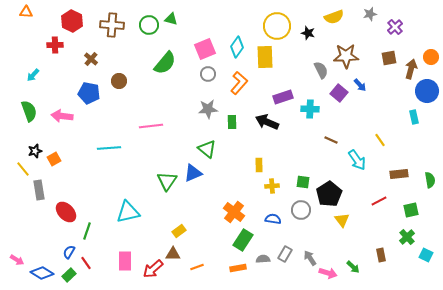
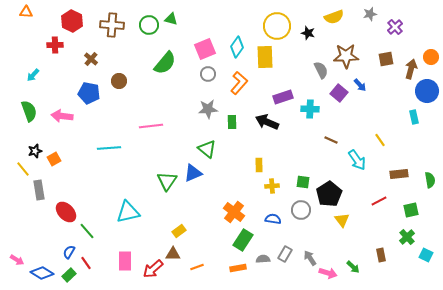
brown square at (389, 58): moved 3 px left, 1 px down
green line at (87, 231): rotated 60 degrees counterclockwise
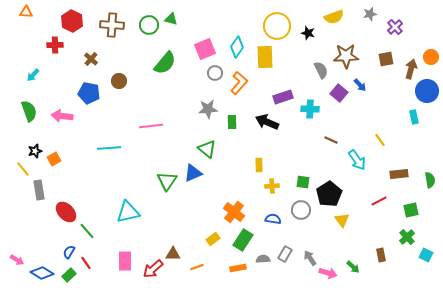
gray circle at (208, 74): moved 7 px right, 1 px up
yellow rectangle at (179, 231): moved 34 px right, 8 px down
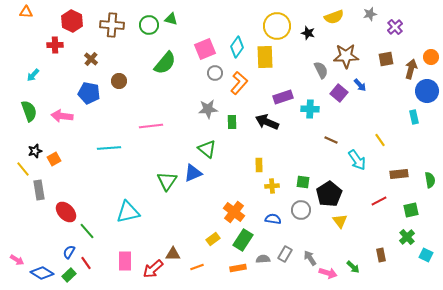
yellow triangle at (342, 220): moved 2 px left, 1 px down
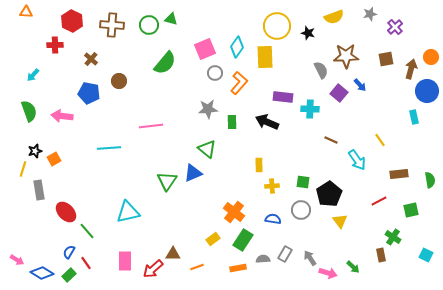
purple rectangle at (283, 97): rotated 24 degrees clockwise
yellow line at (23, 169): rotated 56 degrees clockwise
green cross at (407, 237): moved 14 px left; rotated 14 degrees counterclockwise
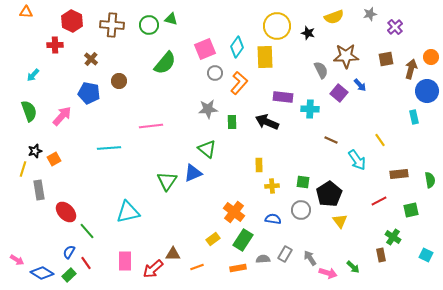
pink arrow at (62, 116): rotated 125 degrees clockwise
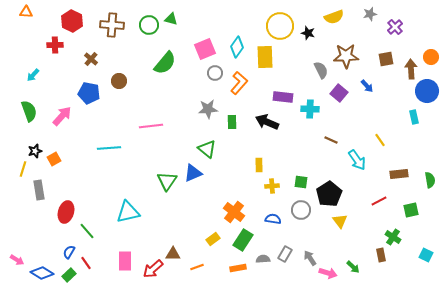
yellow circle at (277, 26): moved 3 px right
brown arrow at (411, 69): rotated 18 degrees counterclockwise
blue arrow at (360, 85): moved 7 px right, 1 px down
green square at (303, 182): moved 2 px left
red ellipse at (66, 212): rotated 60 degrees clockwise
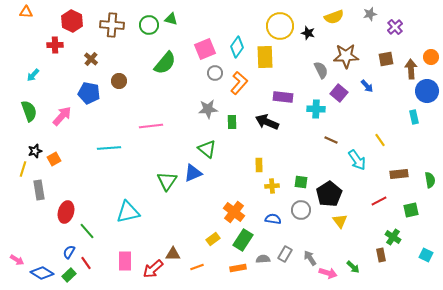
cyan cross at (310, 109): moved 6 px right
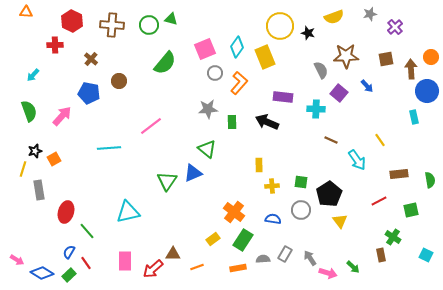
yellow rectangle at (265, 57): rotated 20 degrees counterclockwise
pink line at (151, 126): rotated 30 degrees counterclockwise
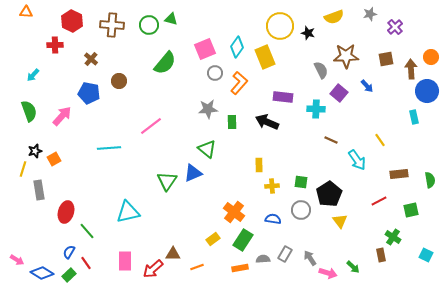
orange rectangle at (238, 268): moved 2 px right
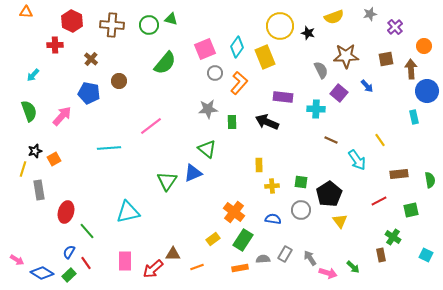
orange circle at (431, 57): moved 7 px left, 11 px up
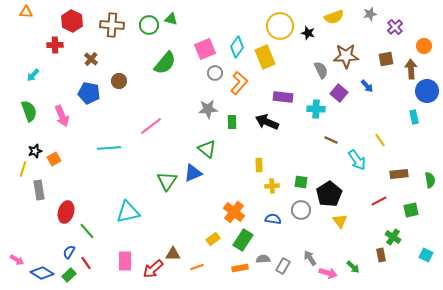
pink arrow at (62, 116): rotated 115 degrees clockwise
gray rectangle at (285, 254): moved 2 px left, 12 px down
